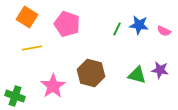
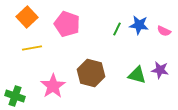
orange square: rotated 15 degrees clockwise
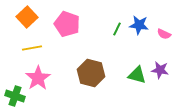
pink semicircle: moved 3 px down
pink star: moved 15 px left, 8 px up
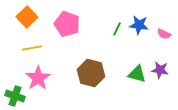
green triangle: moved 1 px up
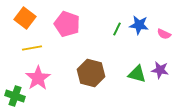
orange square: moved 2 px left, 1 px down; rotated 10 degrees counterclockwise
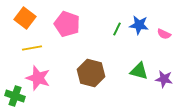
purple star: moved 4 px right, 9 px down
green triangle: moved 2 px right, 3 px up
pink star: rotated 20 degrees counterclockwise
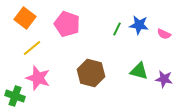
yellow line: rotated 30 degrees counterclockwise
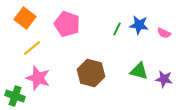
pink semicircle: moved 1 px up
